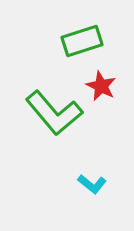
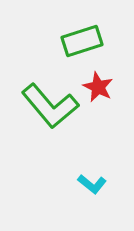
red star: moved 3 px left, 1 px down
green L-shape: moved 4 px left, 7 px up
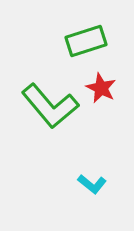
green rectangle: moved 4 px right
red star: moved 3 px right, 1 px down
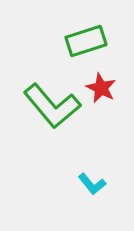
green L-shape: moved 2 px right
cyan L-shape: rotated 12 degrees clockwise
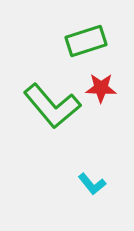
red star: rotated 24 degrees counterclockwise
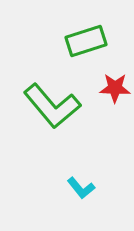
red star: moved 14 px right
cyan L-shape: moved 11 px left, 4 px down
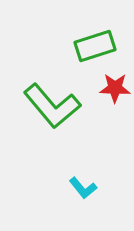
green rectangle: moved 9 px right, 5 px down
cyan L-shape: moved 2 px right
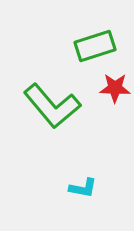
cyan L-shape: rotated 40 degrees counterclockwise
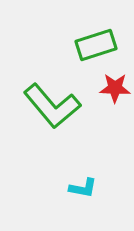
green rectangle: moved 1 px right, 1 px up
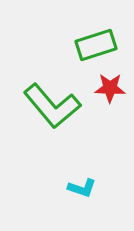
red star: moved 5 px left
cyan L-shape: moved 1 px left; rotated 8 degrees clockwise
